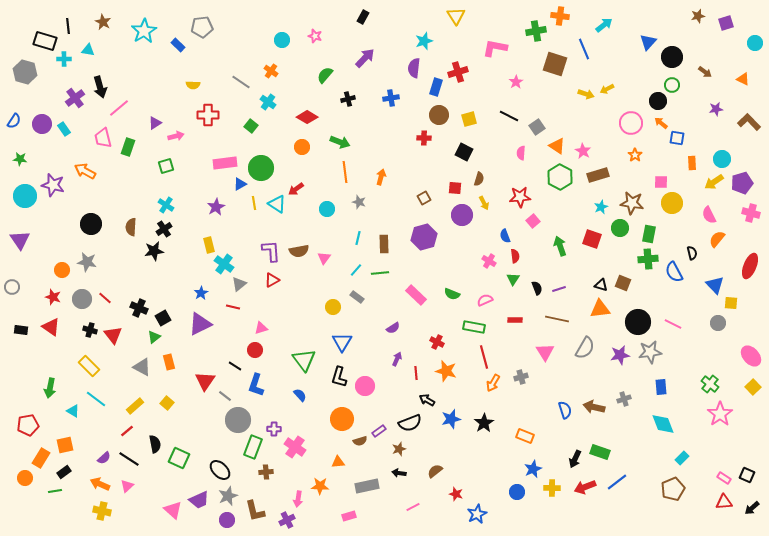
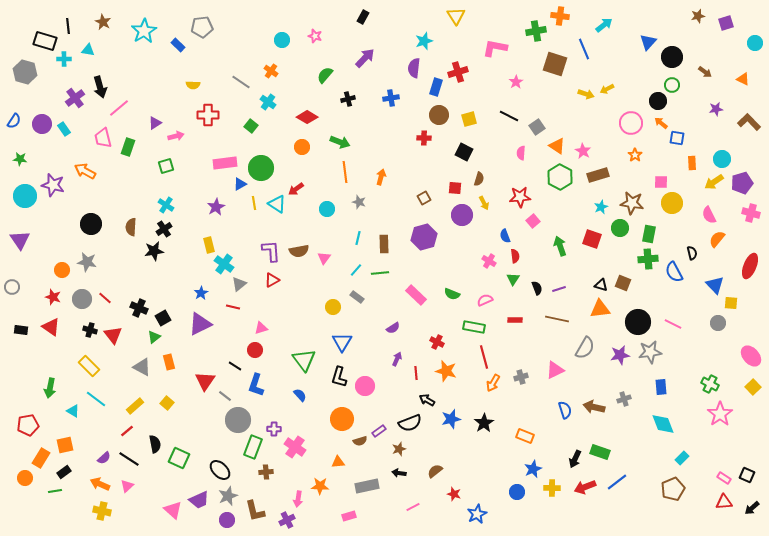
pink triangle at (545, 352): moved 10 px right, 18 px down; rotated 36 degrees clockwise
green cross at (710, 384): rotated 12 degrees counterclockwise
red star at (456, 494): moved 2 px left
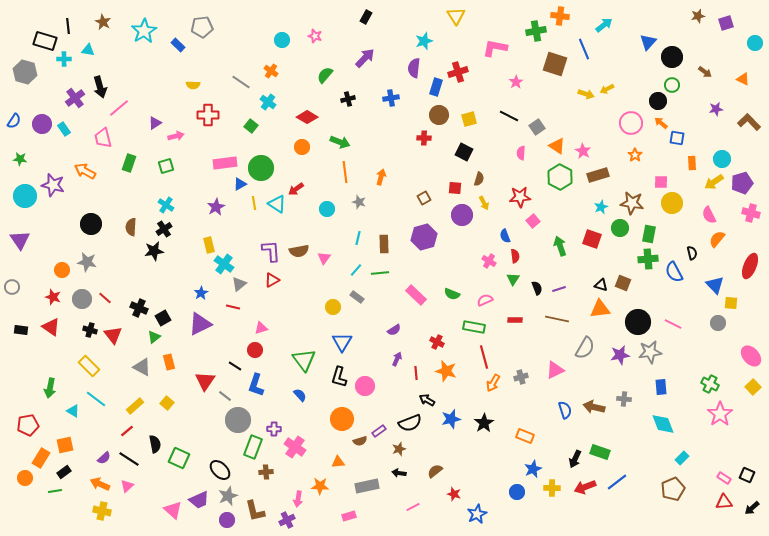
black rectangle at (363, 17): moved 3 px right
green rectangle at (128, 147): moved 1 px right, 16 px down
purple semicircle at (393, 328): moved 1 px right, 2 px down
gray cross at (624, 399): rotated 24 degrees clockwise
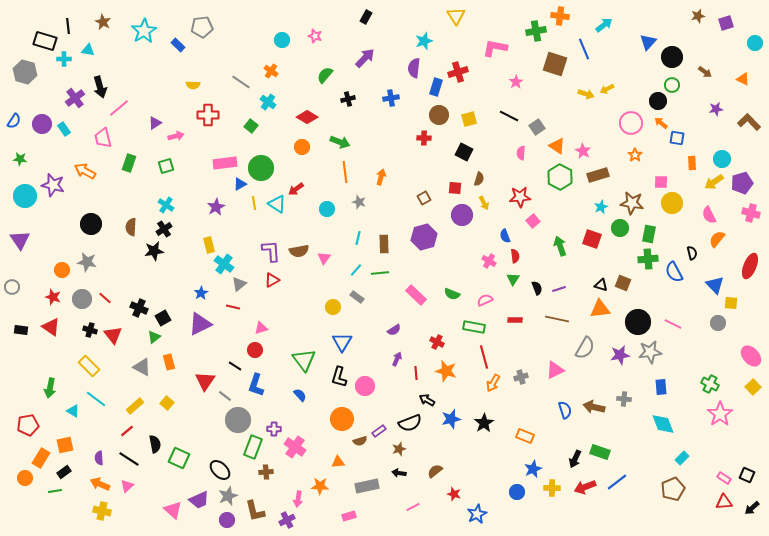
purple semicircle at (104, 458): moved 5 px left; rotated 128 degrees clockwise
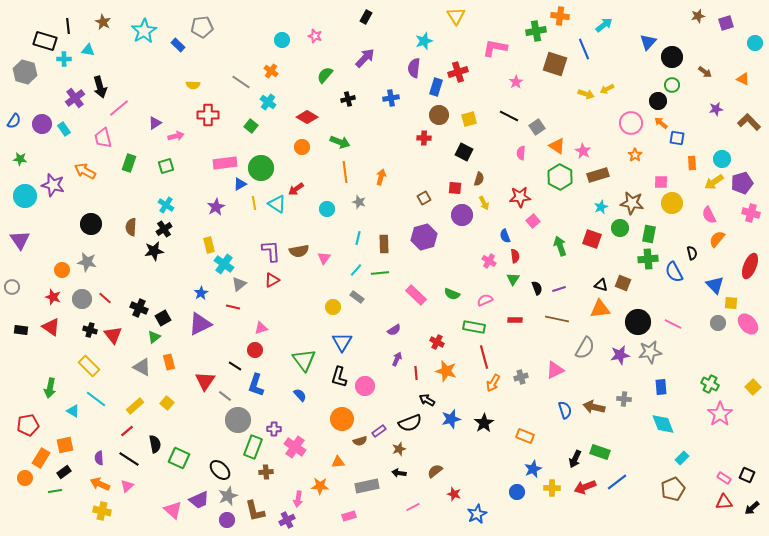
pink ellipse at (751, 356): moved 3 px left, 32 px up
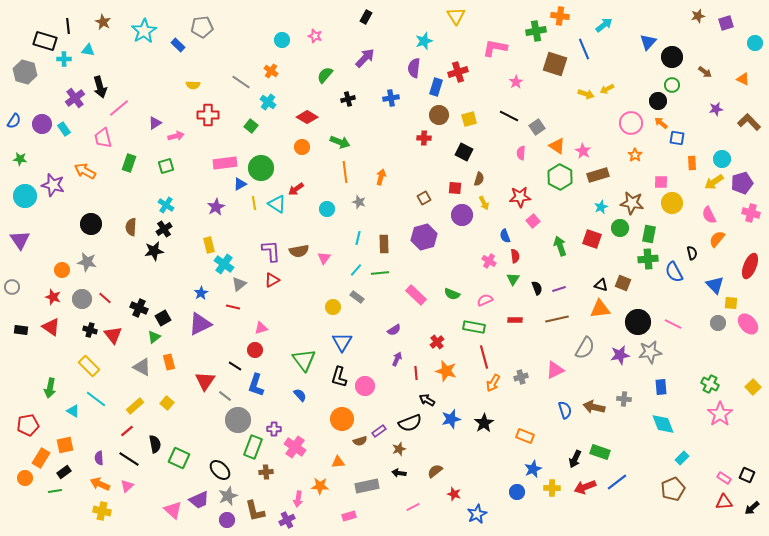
brown line at (557, 319): rotated 25 degrees counterclockwise
red cross at (437, 342): rotated 24 degrees clockwise
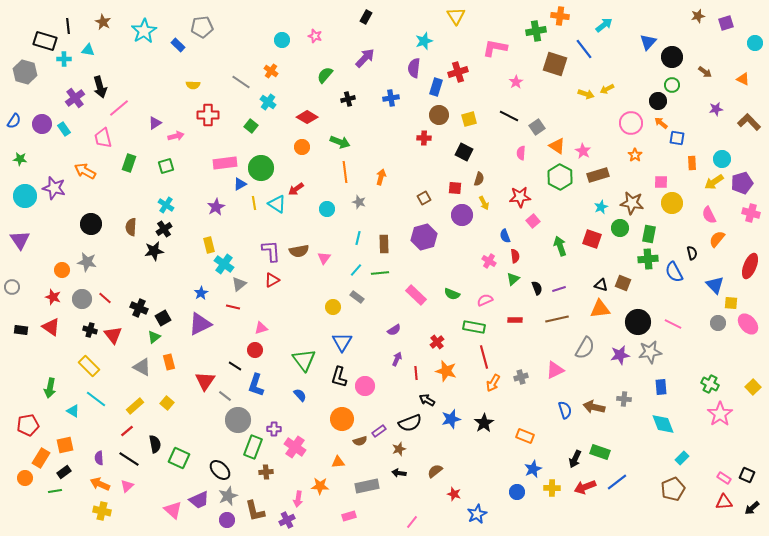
blue line at (584, 49): rotated 15 degrees counterclockwise
purple star at (53, 185): moved 1 px right, 3 px down
green triangle at (513, 279): rotated 16 degrees clockwise
pink line at (413, 507): moved 1 px left, 15 px down; rotated 24 degrees counterclockwise
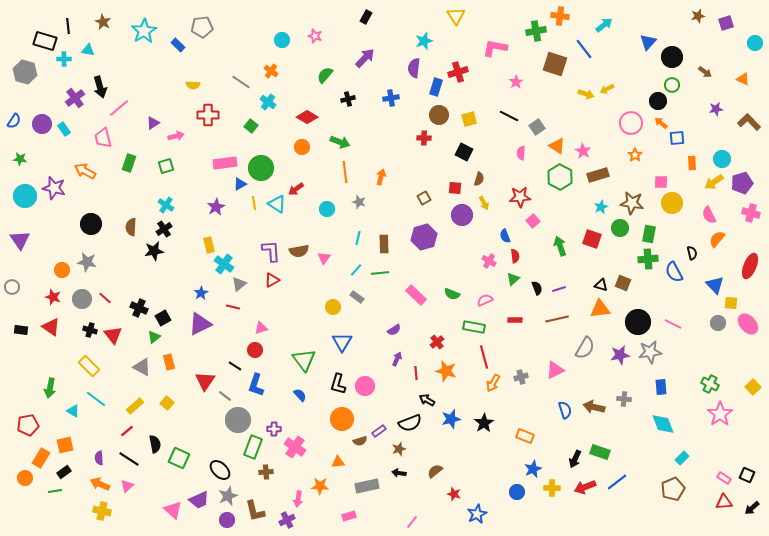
purple triangle at (155, 123): moved 2 px left
blue square at (677, 138): rotated 14 degrees counterclockwise
black L-shape at (339, 377): moved 1 px left, 7 px down
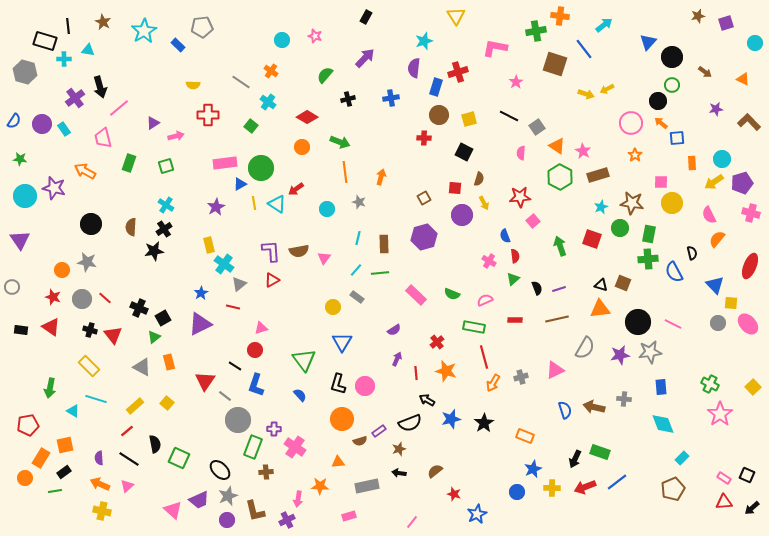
cyan line at (96, 399): rotated 20 degrees counterclockwise
